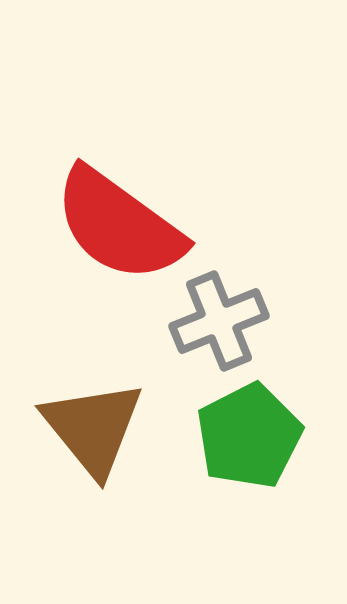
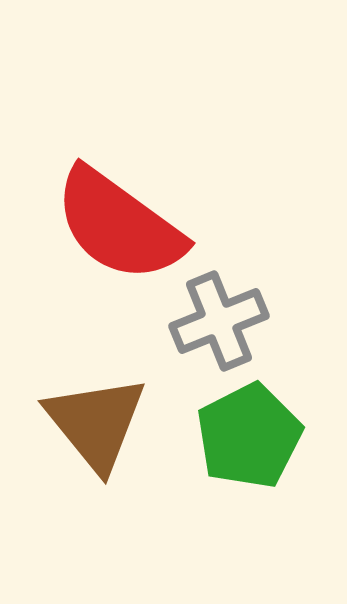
brown triangle: moved 3 px right, 5 px up
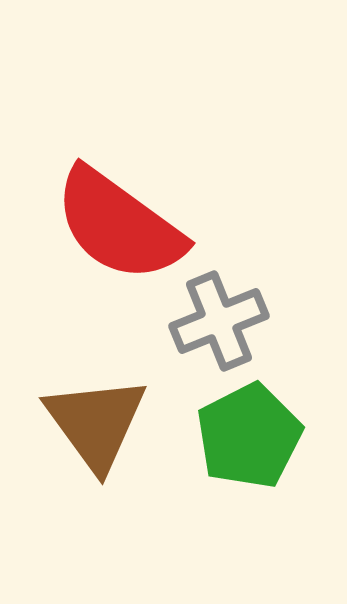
brown triangle: rotated 3 degrees clockwise
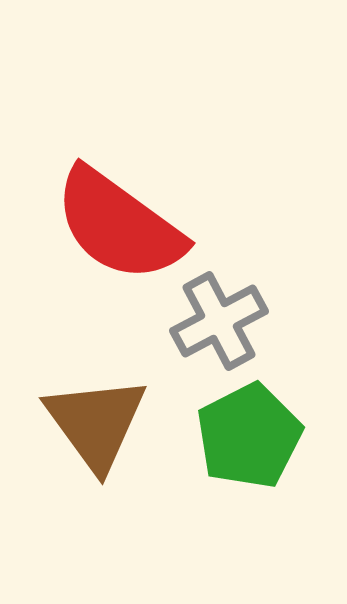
gray cross: rotated 6 degrees counterclockwise
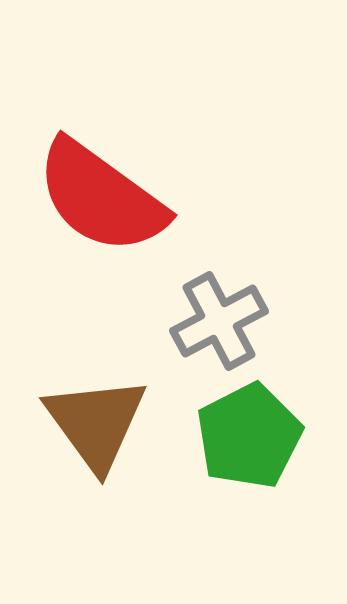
red semicircle: moved 18 px left, 28 px up
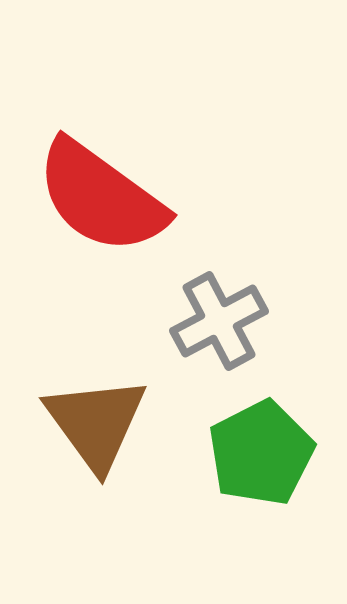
green pentagon: moved 12 px right, 17 px down
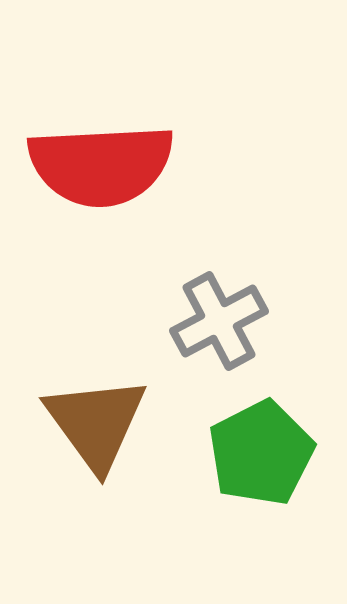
red semicircle: moved 32 px up; rotated 39 degrees counterclockwise
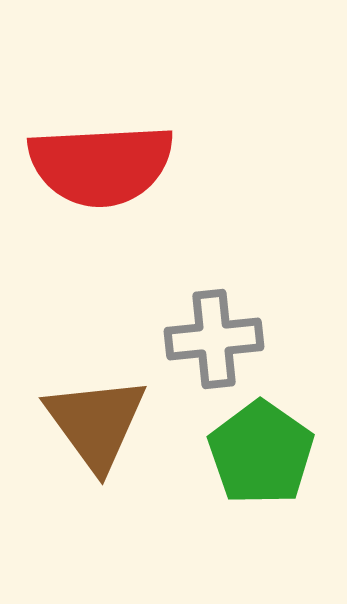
gray cross: moved 5 px left, 18 px down; rotated 22 degrees clockwise
green pentagon: rotated 10 degrees counterclockwise
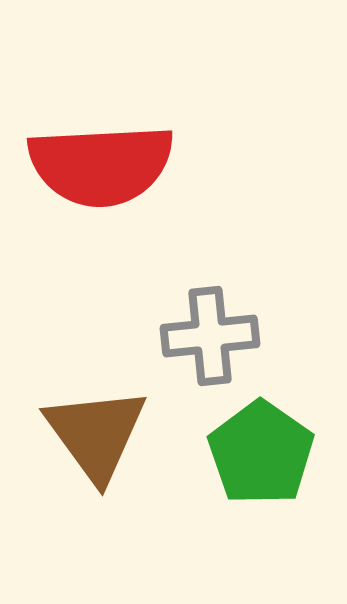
gray cross: moved 4 px left, 3 px up
brown triangle: moved 11 px down
